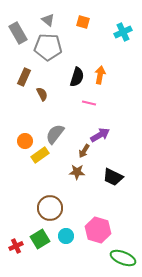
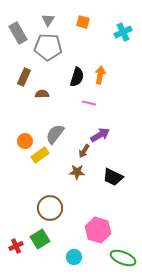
gray triangle: rotated 24 degrees clockwise
brown semicircle: rotated 64 degrees counterclockwise
cyan circle: moved 8 px right, 21 px down
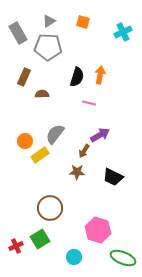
gray triangle: moved 1 px right, 1 px down; rotated 24 degrees clockwise
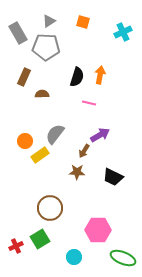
gray pentagon: moved 2 px left
pink hexagon: rotated 15 degrees counterclockwise
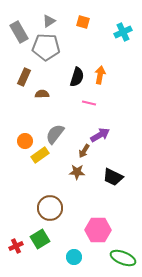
gray rectangle: moved 1 px right, 1 px up
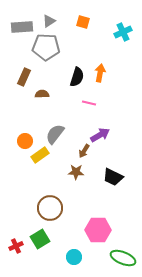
gray rectangle: moved 3 px right, 5 px up; rotated 65 degrees counterclockwise
orange arrow: moved 2 px up
brown star: moved 1 px left
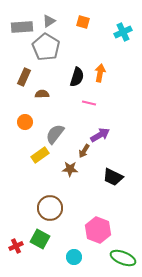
gray pentagon: rotated 28 degrees clockwise
orange circle: moved 19 px up
brown star: moved 6 px left, 3 px up
pink hexagon: rotated 20 degrees clockwise
green square: rotated 30 degrees counterclockwise
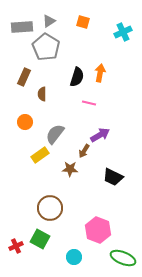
brown semicircle: rotated 88 degrees counterclockwise
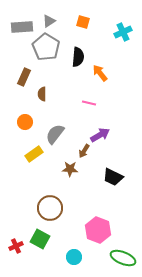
orange arrow: rotated 48 degrees counterclockwise
black semicircle: moved 1 px right, 20 px up; rotated 12 degrees counterclockwise
yellow rectangle: moved 6 px left, 1 px up
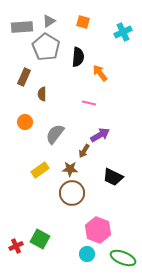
yellow rectangle: moved 6 px right, 16 px down
brown circle: moved 22 px right, 15 px up
cyan circle: moved 13 px right, 3 px up
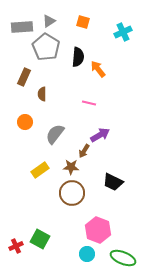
orange arrow: moved 2 px left, 4 px up
brown star: moved 1 px right, 2 px up
black trapezoid: moved 5 px down
